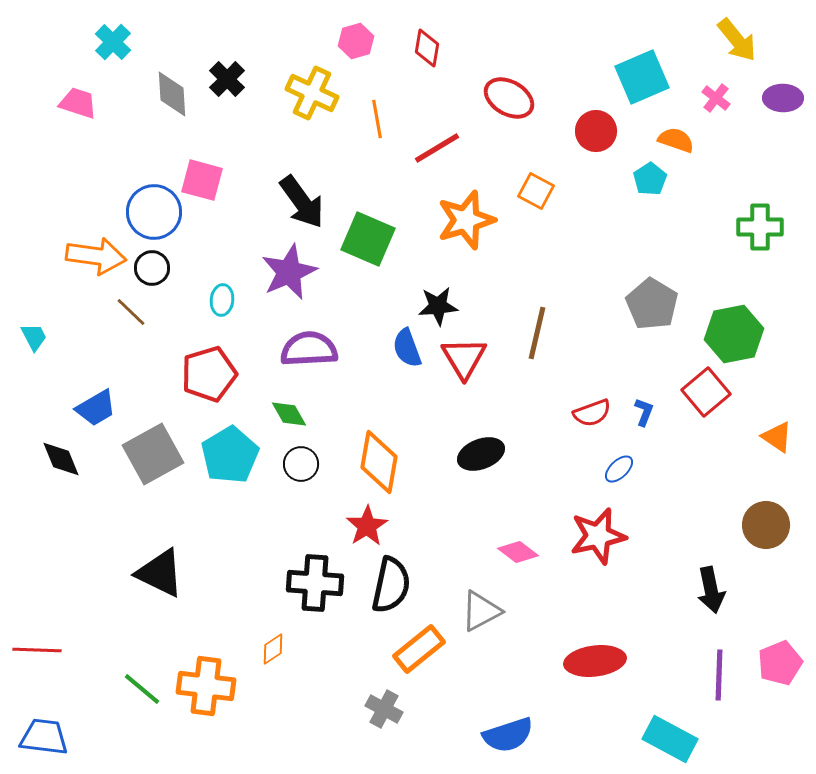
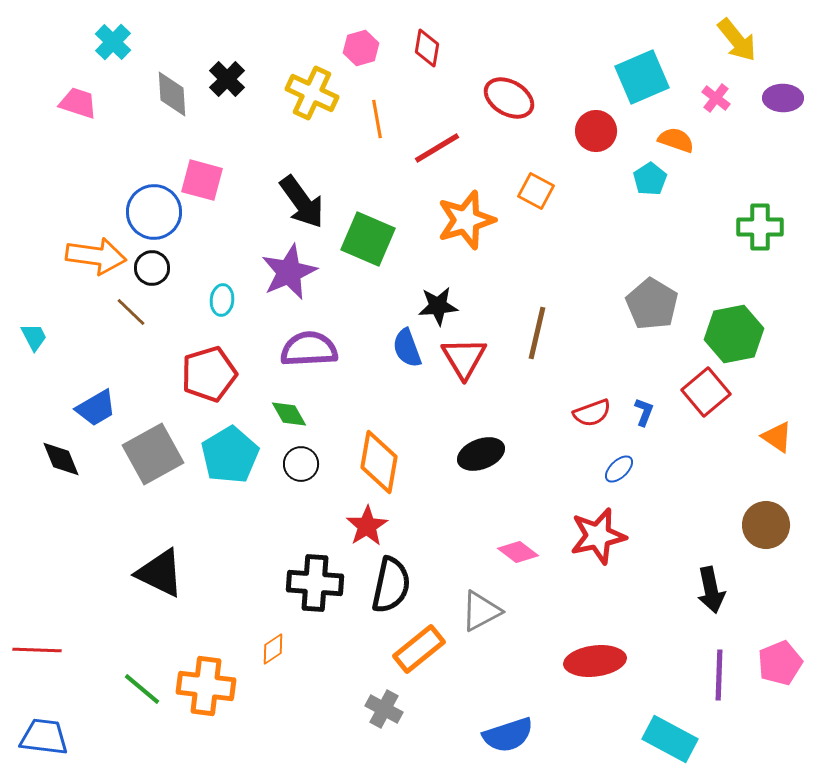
pink hexagon at (356, 41): moved 5 px right, 7 px down
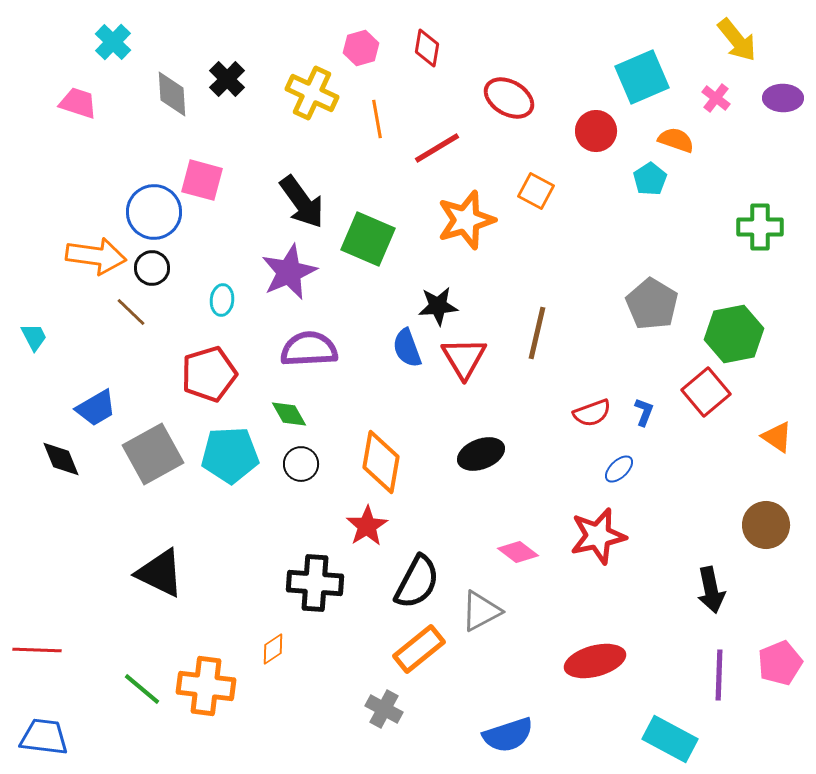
cyan pentagon at (230, 455): rotated 28 degrees clockwise
orange diamond at (379, 462): moved 2 px right
black semicircle at (391, 585): moved 26 px right, 3 px up; rotated 16 degrees clockwise
red ellipse at (595, 661): rotated 8 degrees counterclockwise
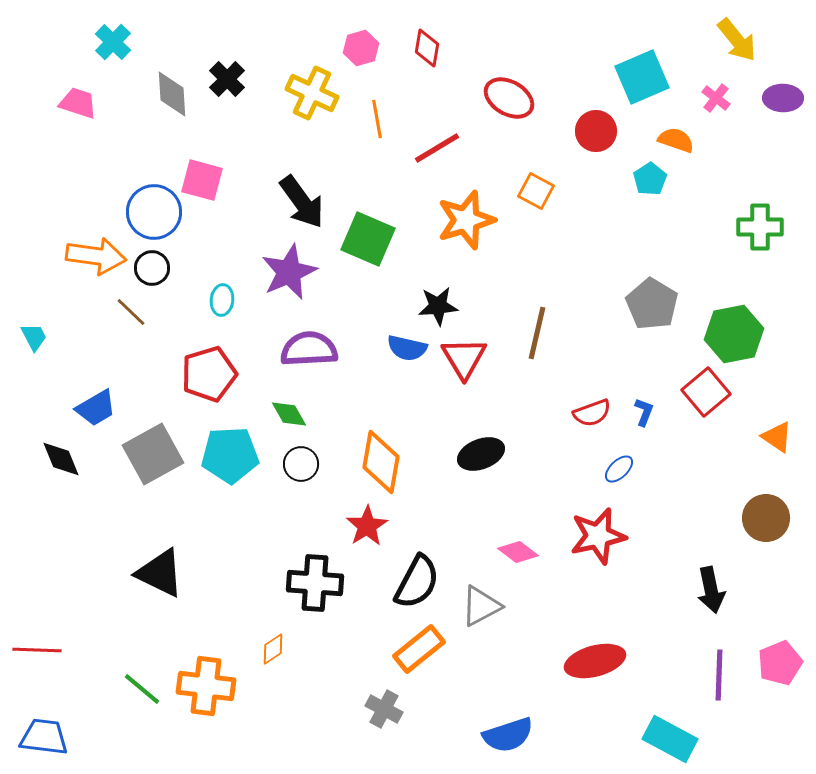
blue semicircle at (407, 348): rotated 57 degrees counterclockwise
brown circle at (766, 525): moved 7 px up
gray triangle at (481, 611): moved 5 px up
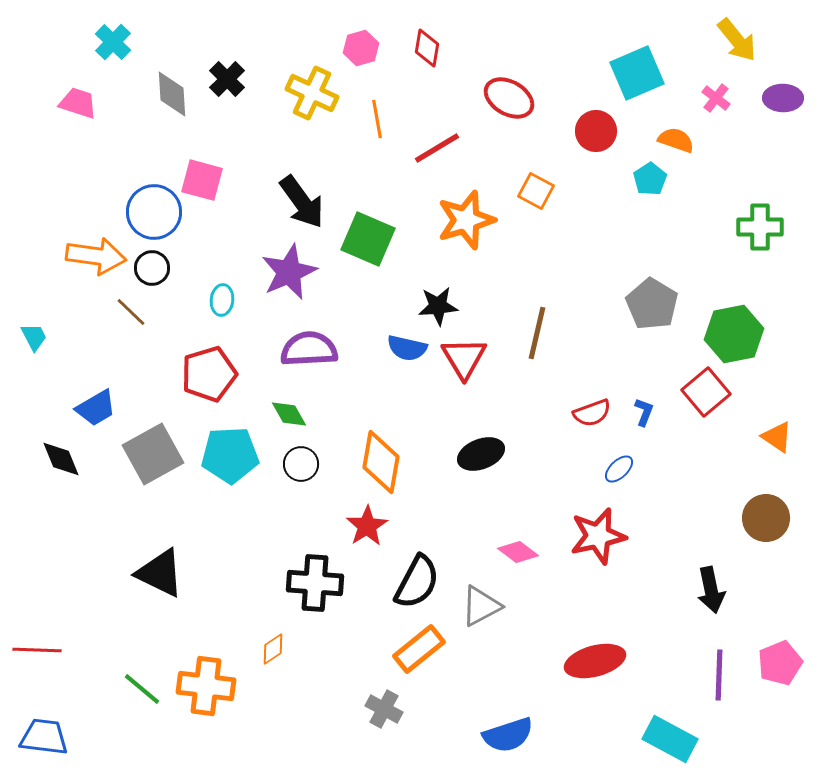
cyan square at (642, 77): moved 5 px left, 4 px up
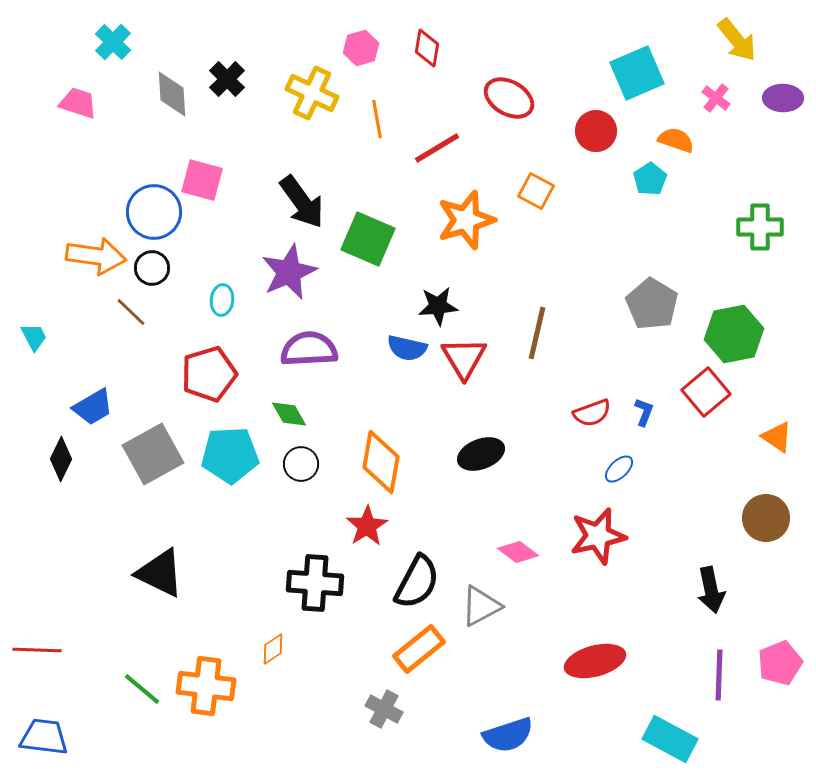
blue trapezoid at (96, 408): moved 3 px left, 1 px up
black diamond at (61, 459): rotated 48 degrees clockwise
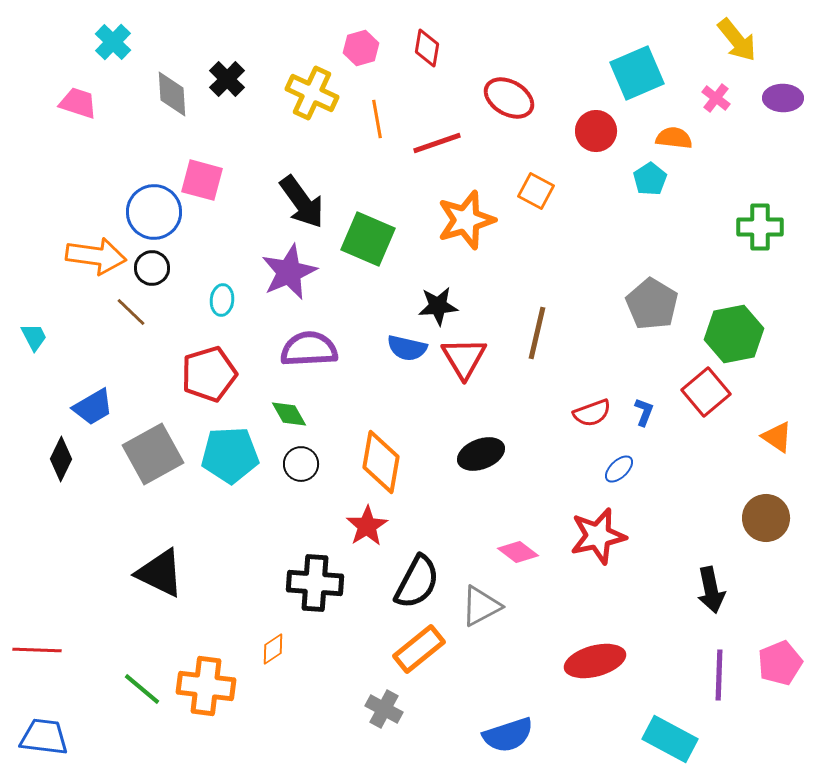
orange semicircle at (676, 140): moved 2 px left, 2 px up; rotated 12 degrees counterclockwise
red line at (437, 148): moved 5 px up; rotated 12 degrees clockwise
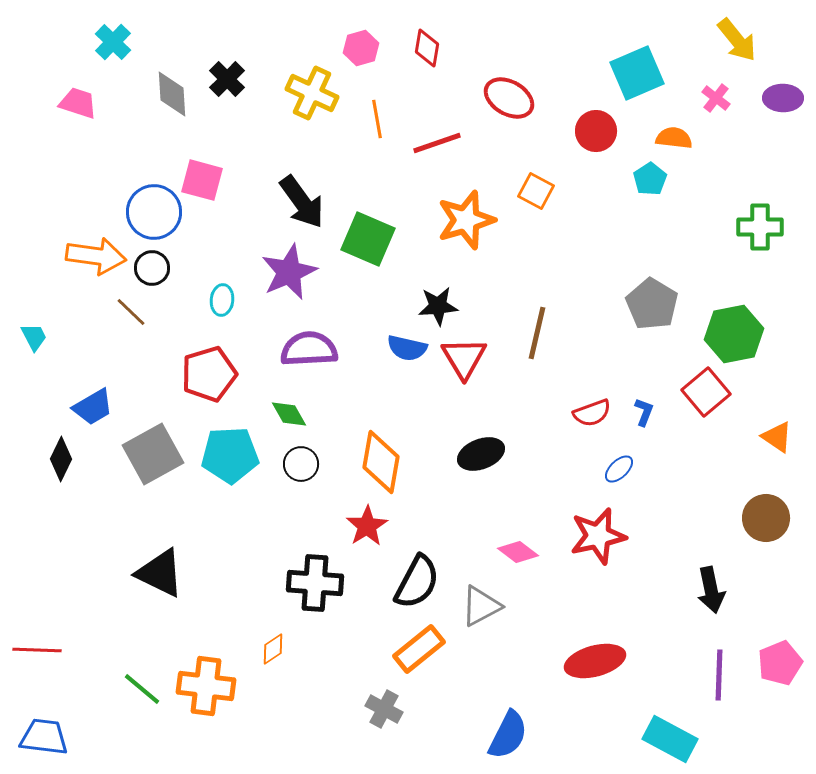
blue semicircle at (508, 735): rotated 45 degrees counterclockwise
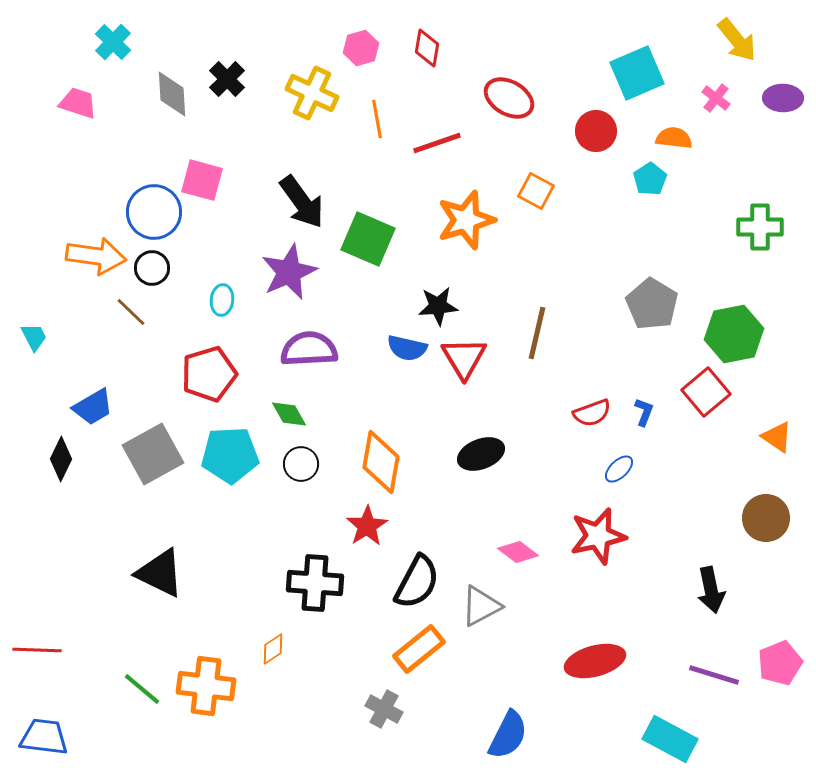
purple line at (719, 675): moved 5 px left; rotated 75 degrees counterclockwise
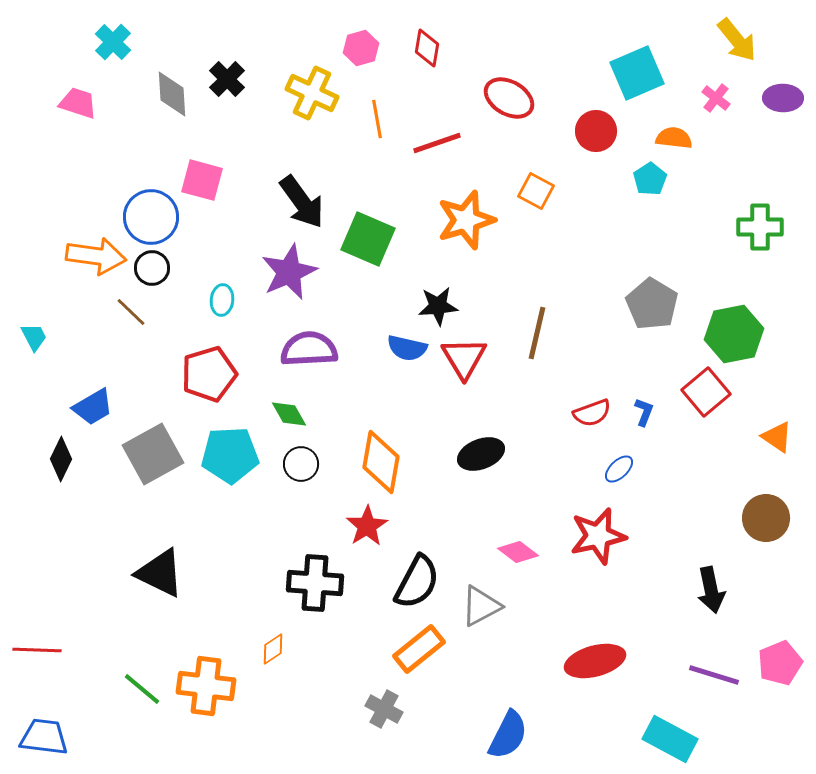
blue circle at (154, 212): moved 3 px left, 5 px down
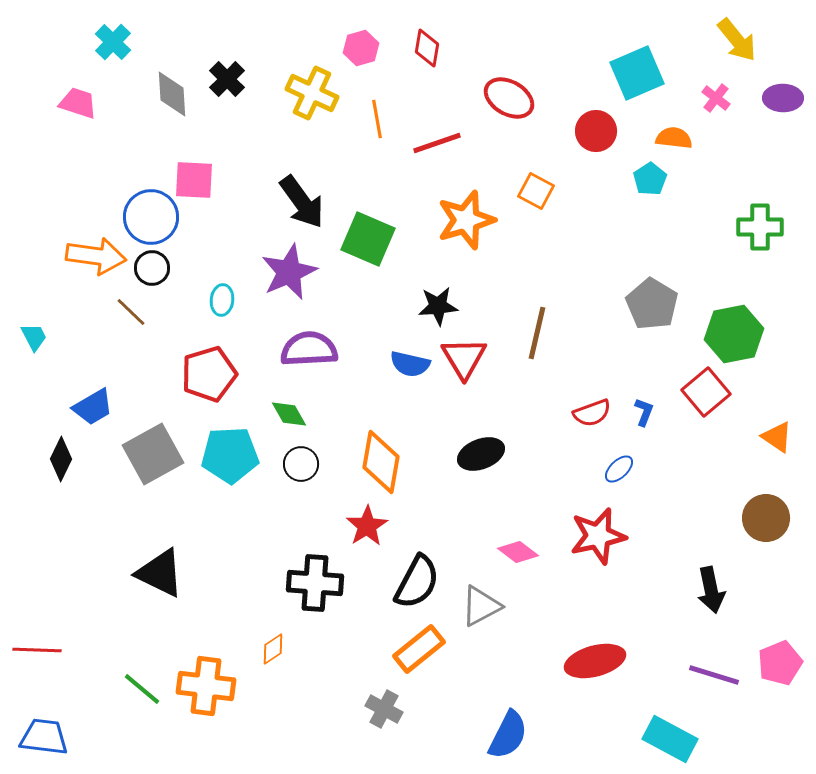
pink square at (202, 180): moved 8 px left; rotated 12 degrees counterclockwise
blue semicircle at (407, 348): moved 3 px right, 16 px down
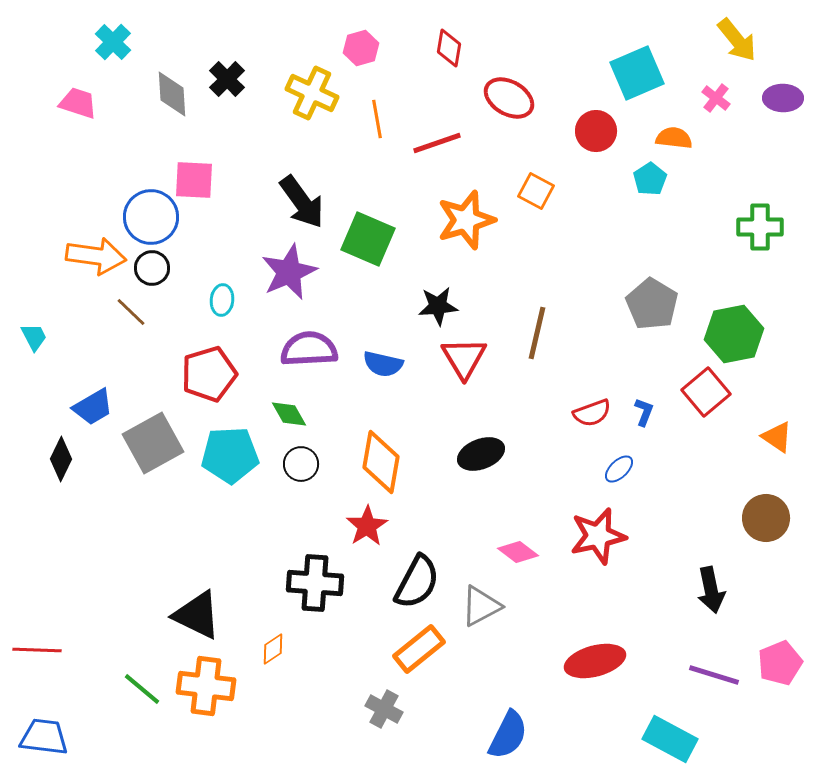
red diamond at (427, 48): moved 22 px right
blue semicircle at (410, 364): moved 27 px left
gray square at (153, 454): moved 11 px up
black triangle at (160, 573): moved 37 px right, 42 px down
